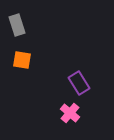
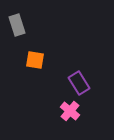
orange square: moved 13 px right
pink cross: moved 2 px up
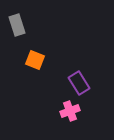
orange square: rotated 12 degrees clockwise
pink cross: rotated 30 degrees clockwise
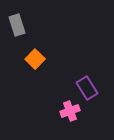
orange square: moved 1 px up; rotated 24 degrees clockwise
purple rectangle: moved 8 px right, 5 px down
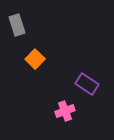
purple rectangle: moved 4 px up; rotated 25 degrees counterclockwise
pink cross: moved 5 px left
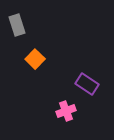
pink cross: moved 1 px right
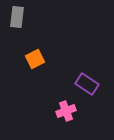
gray rectangle: moved 8 px up; rotated 25 degrees clockwise
orange square: rotated 18 degrees clockwise
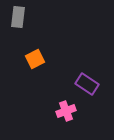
gray rectangle: moved 1 px right
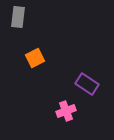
orange square: moved 1 px up
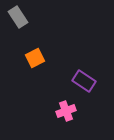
gray rectangle: rotated 40 degrees counterclockwise
purple rectangle: moved 3 px left, 3 px up
